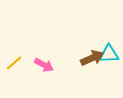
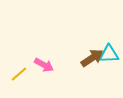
brown arrow: rotated 10 degrees counterclockwise
yellow line: moved 5 px right, 11 px down
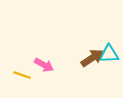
yellow line: moved 3 px right, 1 px down; rotated 60 degrees clockwise
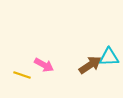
cyan triangle: moved 3 px down
brown arrow: moved 2 px left, 7 px down
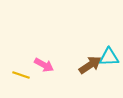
yellow line: moved 1 px left
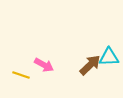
brown arrow: rotated 10 degrees counterclockwise
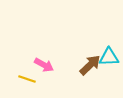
yellow line: moved 6 px right, 4 px down
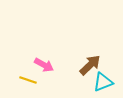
cyan triangle: moved 6 px left, 25 px down; rotated 20 degrees counterclockwise
yellow line: moved 1 px right, 1 px down
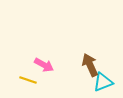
brown arrow: rotated 70 degrees counterclockwise
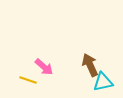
pink arrow: moved 2 px down; rotated 12 degrees clockwise
cyan triangle: rotated 10 degrees clockwise
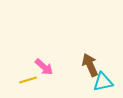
yellow line: rotated 36 degrees counterclockwise
